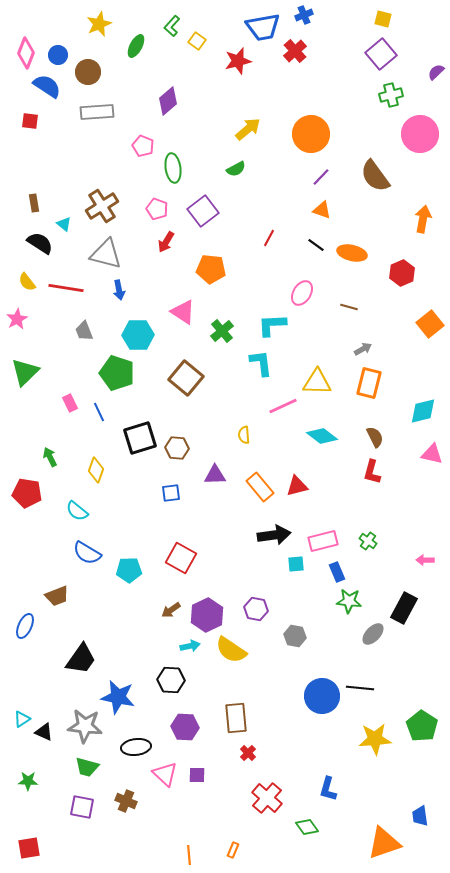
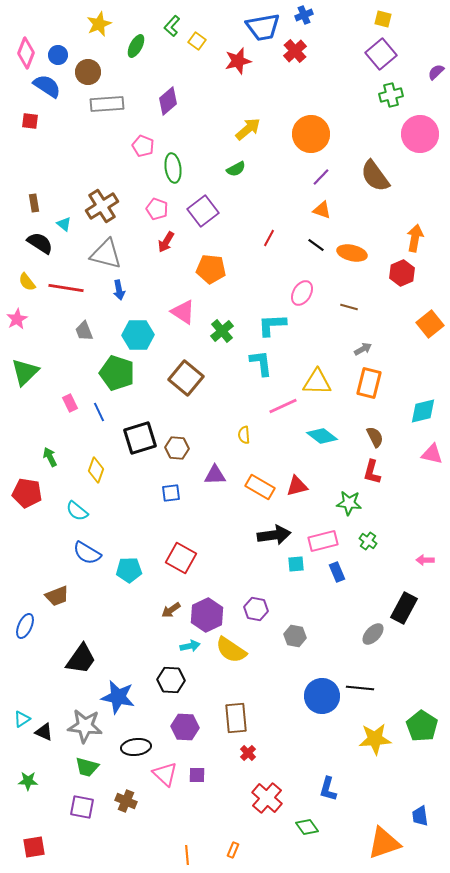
gray rectangle at (97, 112): moved 10 px right, 8 px up
orange arrow at (423, 219): moved 8 px left, 19 px down
orange rectangle at (260, 487): rotated 20 degrees counterclockwise
green star at (349, 601): moved 98 px up
red square at (29, 848): moved 5 px right, 1 px up
orange line at (189, 855): moved 2 px left
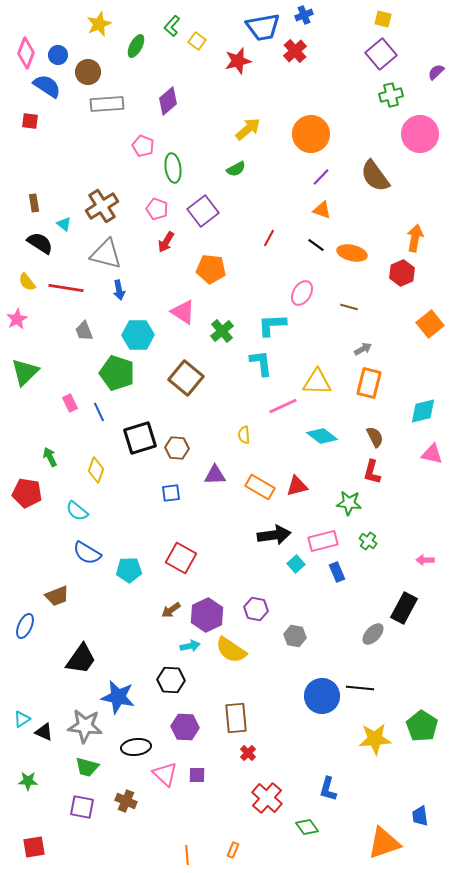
cyan square at (296, 564): rotated 36 degrees counterclockwise
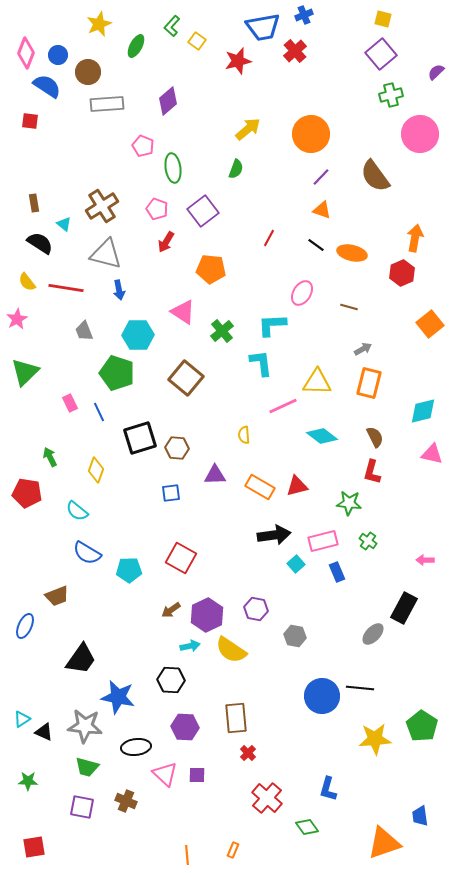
green semicircle at (236, 169): rotated 42 degrees counterclockwise
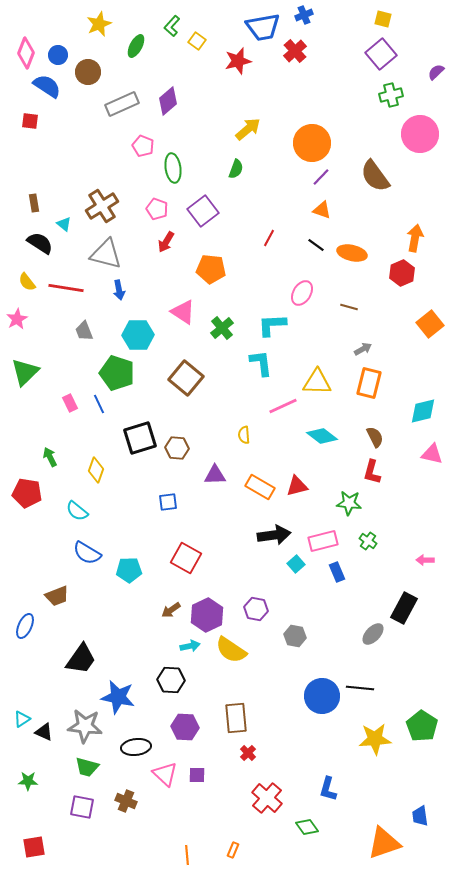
gray rectangle at (107, 104): moved 15 px right; rotated 20 degrees counterclockwise
orange circle at (311, 134): moved 1 px right, 9 px down
green cross at (222, 331): moved 3 px up
blue line at (99, 412): moved 8 px up
blue square at (171, 493): moved 3 px left, 9 px down
red square at (181, 558): moved 5 px right
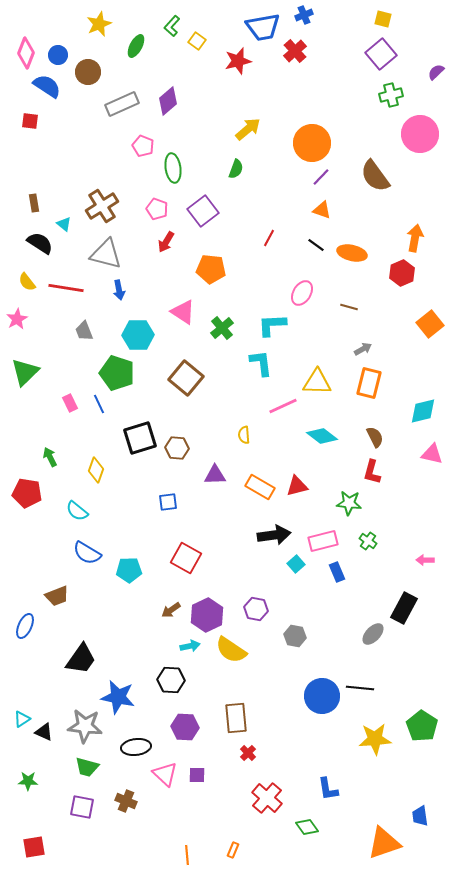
blue L-shape at (328, 789): rotated 25 degrees counterclockwise
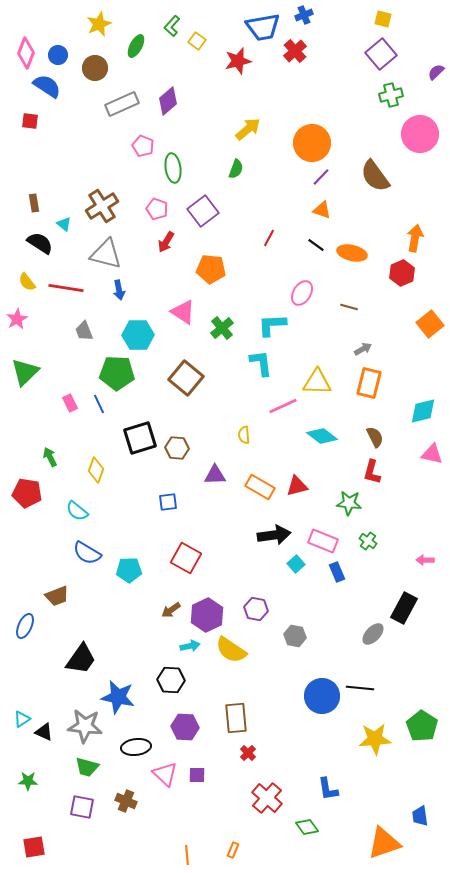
brown circle at (88, 72): moved 7 px right, 4 px up
green pentagon at (117, 373): rotated 16 degrees counterclockwise
pink rectangle at (323, 541): rotated 36 degrees clockwise
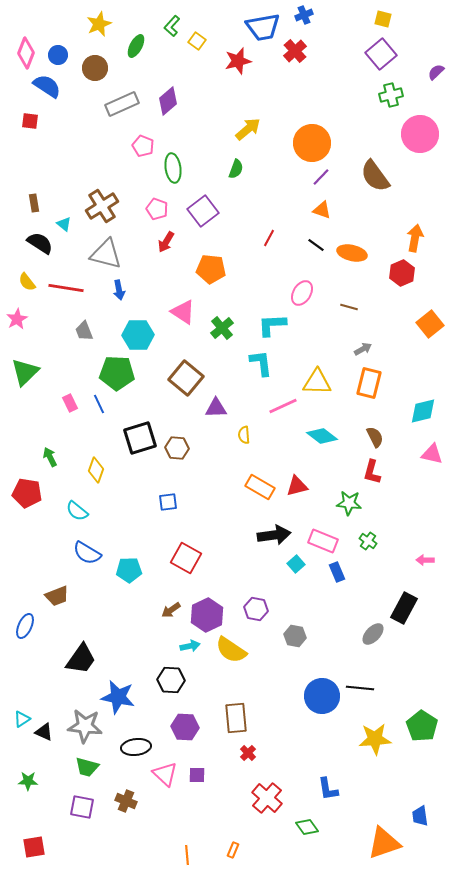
purple triangle at (215, 475): moved 1 px right, 67 px up
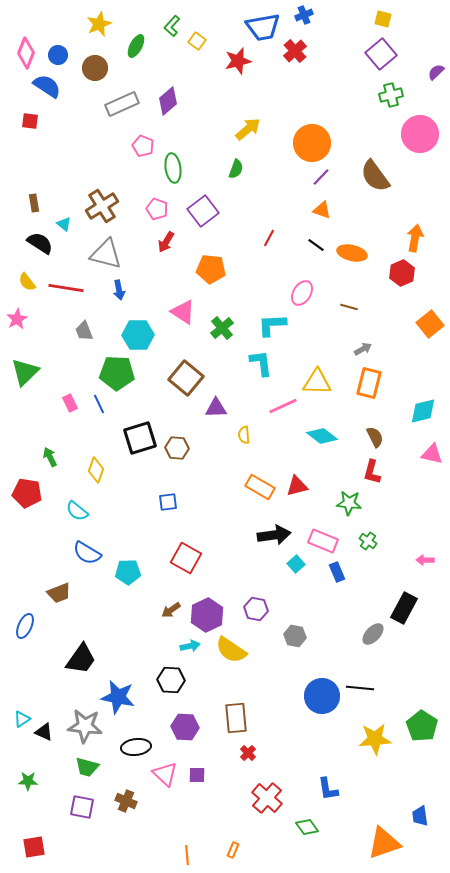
cyan pentagon at (129, 570): moved 1 px left, 2 px down
brown trapezoid at (57, 596): moved 2 px right, 3 px up
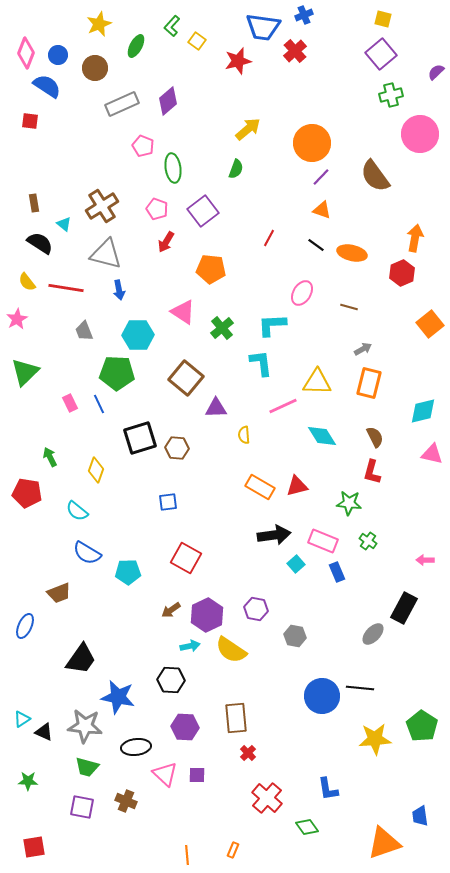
blue trapezoid at (263, 27): rotated 18 degrees clockwise
cyan diamond at (322, 436): rotated 20 degrees clockwise
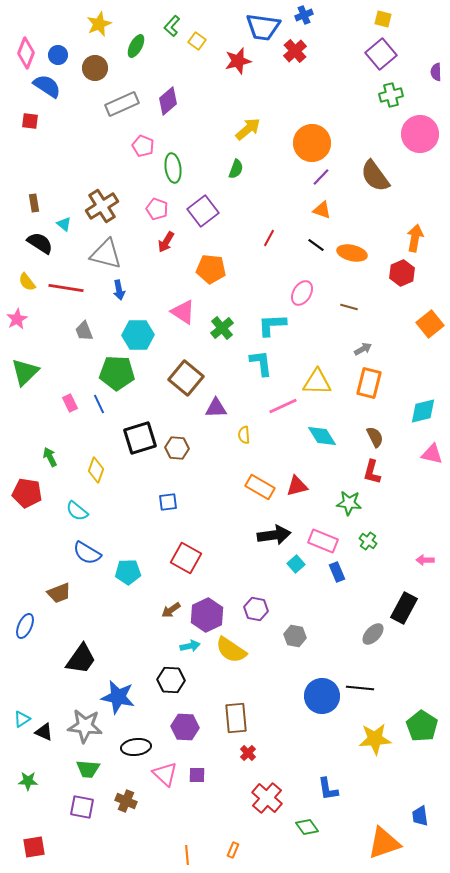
purple semicircle at (436, 72): rotated 48 degrees counterclockwise
green trapezoid at (87, 767): moved 1 px right, 2 px down; rotated 10 degrees counterclockwise
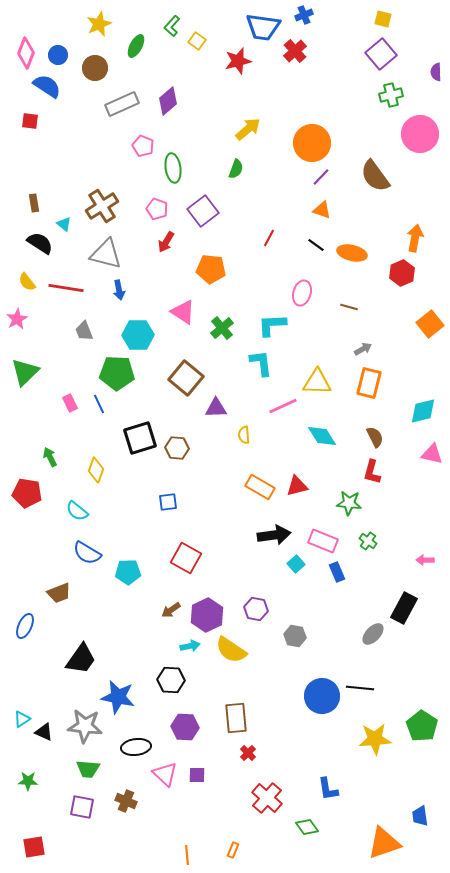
pink ellipse at (302, 293): rotated 15 degrees counterclockwise
